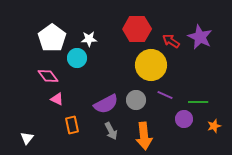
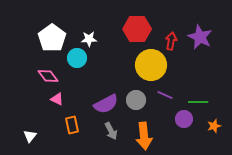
red arrow: rotated 66 degrees clockwise
white triangle: moved 3 px right, 2 px up
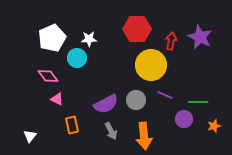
white pentagon: rotated 12 degrees clockwise
